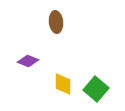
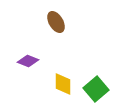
brown ellipse: rotated 25 degrees counterclockwise
green square: rotated 10 degrees clockwise
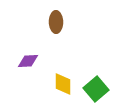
brown ellipse: rotated 30 degrees clockwise
purple diamond: rotated 25 degrees counterclockwise
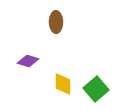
purple diamond: rotated 20 degrees clockwise
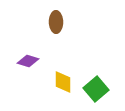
yellow diamond: moved 2 px up
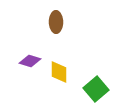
purple diamond: moved 2 px right
yellow diamond: moved 4 px left, 10 px up
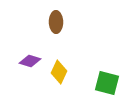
yellow diamond: rotated 25 degrees clockwise
green square: moved 11 px right, 6 px up; rotated 35 degrees counterclockwise
